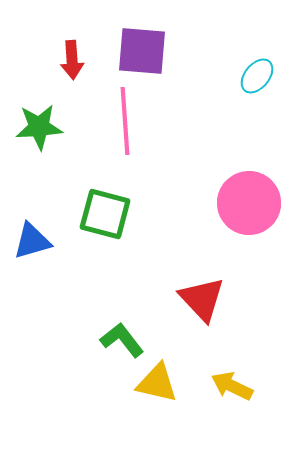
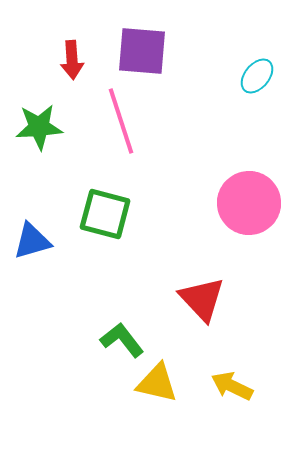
pink line: moved 4 px left; rotated 14 degrees counterclockwise
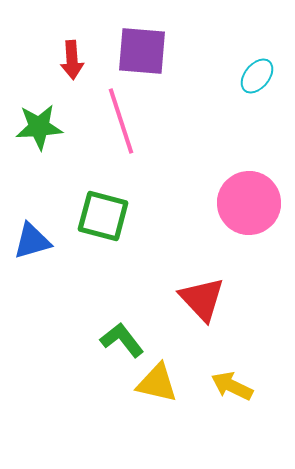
green square: moved 2 px left, 2 px down
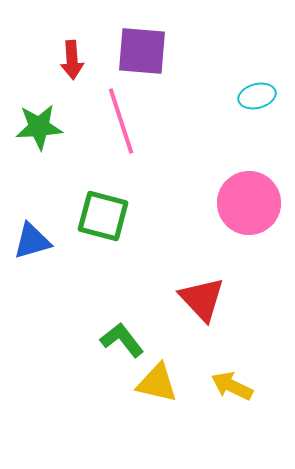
cyan ellipse: moved 20 px down; rotated 36 degrees clockwise
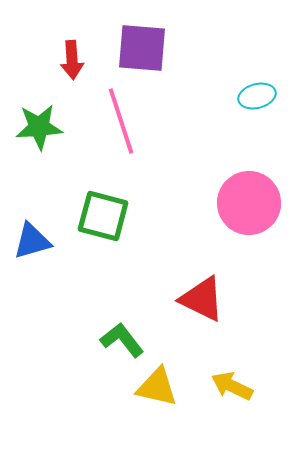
purple square: moved 3 px up
red triangle: rotated 21 degrees counterclockwise
yellow triangle: moved 4 px down
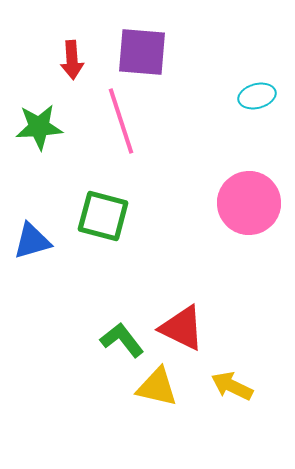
purple square: moved 4 px down
red triangle: moved 20 px left, 29 px down
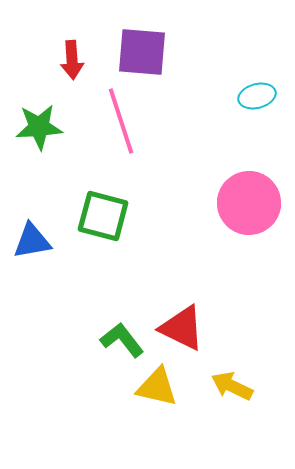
blue triangle: rotated 6 degrees clockwise
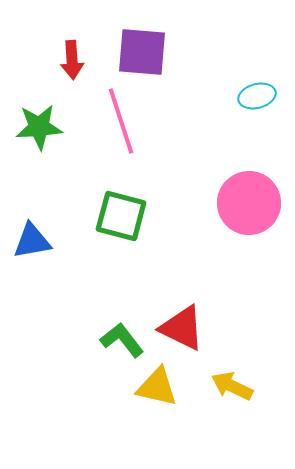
green square: moved 18 px right
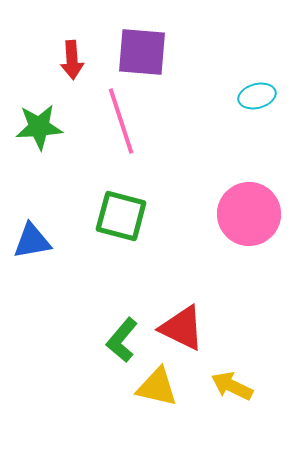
pink circle: moved 11 px down
green L-shape: rotated 102 degrees counterclockwise
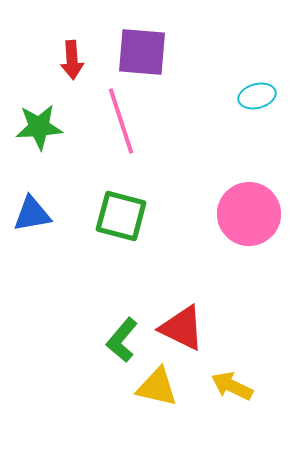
blue triangle: moved 27 px up
